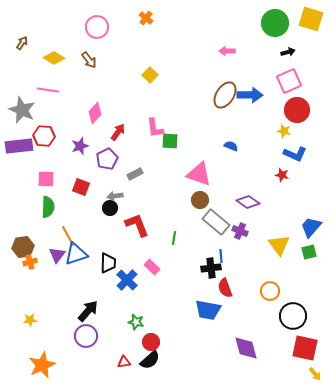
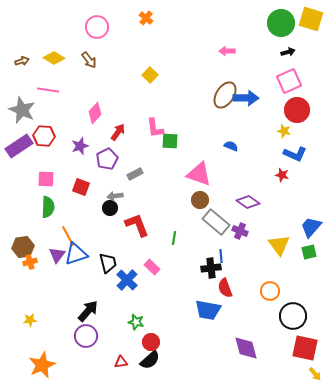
green circle at (275, 23): moved 6 px right
brown arrow at (22, 43): moved 18 px down; rotated 40 degrees clockwise
blue arrow at (250, 95): moved 4 px left, 3 px down
purple rectangle at (19, 146): rotated 28 degrees counterclockwise
black trapezoid at (108, 263): rotated 15 degrees counterclockwise
red triangle at (124, 362): moved 3 px left
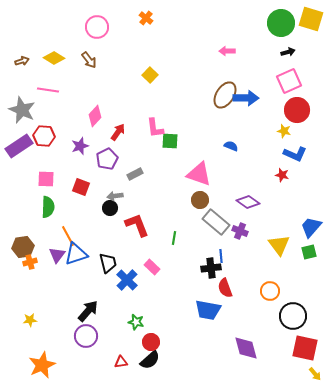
pink diamond at (95, 113): moved 3 px down
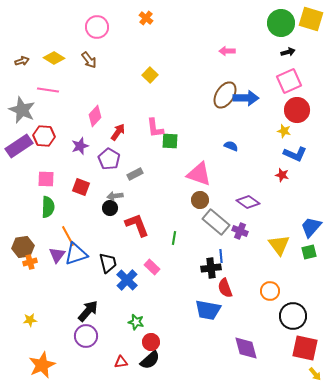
purple pentagon at (107, 159): moved 2 px right; rotated 15 degrees counterclockwise
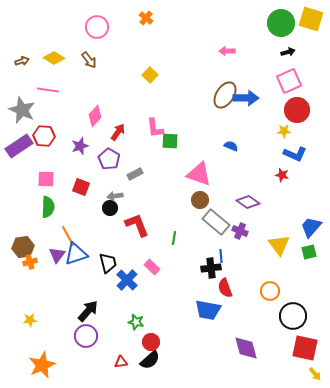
yellow star at (284, 131): rotated 16 degrees counterclockwise
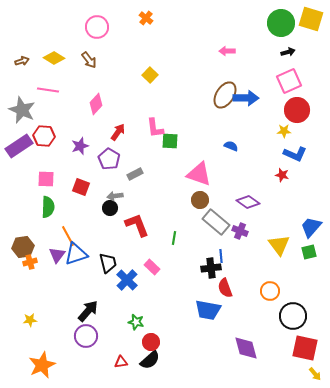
pink diamond at (95, 116): moved 1 px right, 12 px up
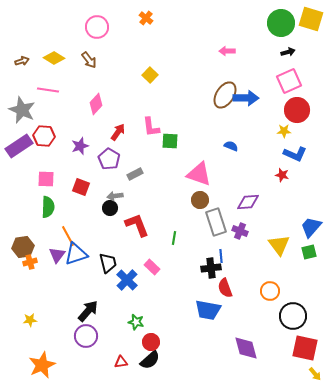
pink L-shape at (155, 128): moved 4 px left, 1 px up
purple diamond at (248, 202): rotated 40 degrees counterclockwise
gray rectangle at (216, 222): rotated 32 degrees clockwise
